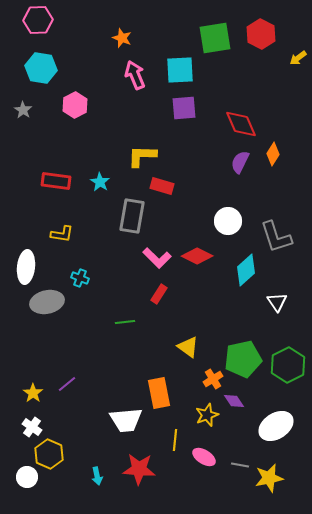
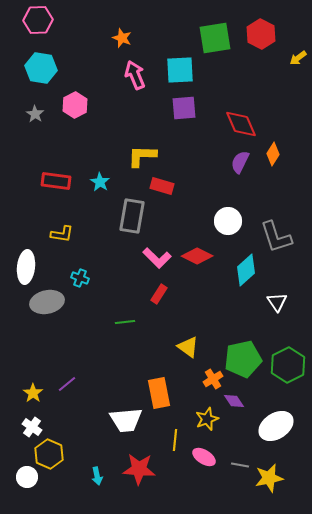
gray star at (23, 110): moved 12 px right, 4 px down
yellow star at (207, 415): moved 4 px down
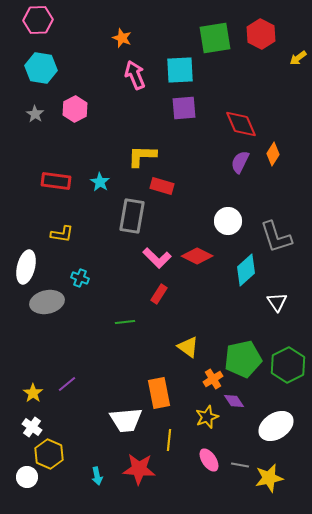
pink hexagon at (75, 105): moved 4 px down
white ellipse at (26, 267): rotated 8 degrees clockwise
yellow star at (207, 419): moved 2 px up
yellow line at (175, 440): moved 6 px left
pink ellipse at (204, 457): moved 5 px right, 3 px down; rotated 25 degrees clockwise
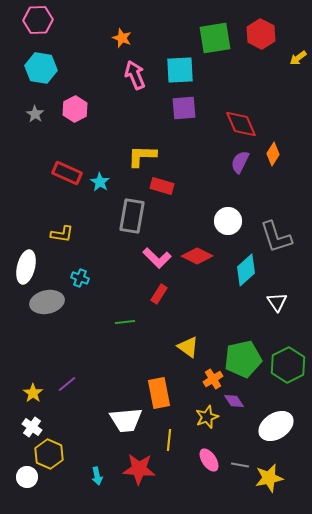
red rectangle at (56, 181): moved 11 px right, 8 px up; rotated 16 degrees clockwise
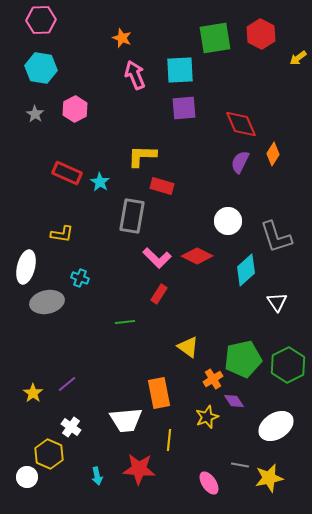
pink hexagon at (38, 20): moved 3 px right
white cross at (32, 427): moved 39 px right
pink ellipse at (209, 460): moved 23 px down
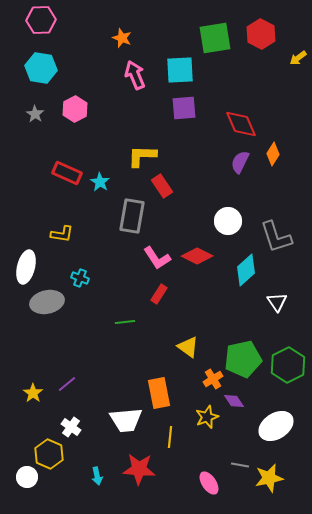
red rectangle at (162, 186): rotated 40 degrees clockwise
pink L-shape at (157, 258): rotated 12 degrees clockwise
yellow line at (169, 440): moved 1 px right, 3 px up
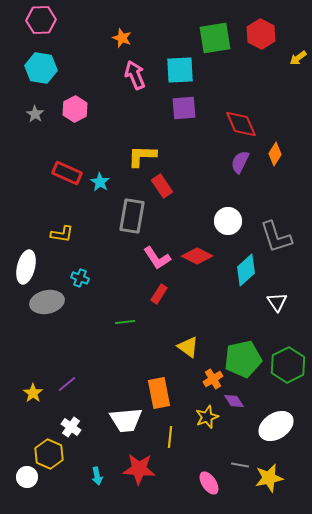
orange diamond at (273, 154): moved 2 px right
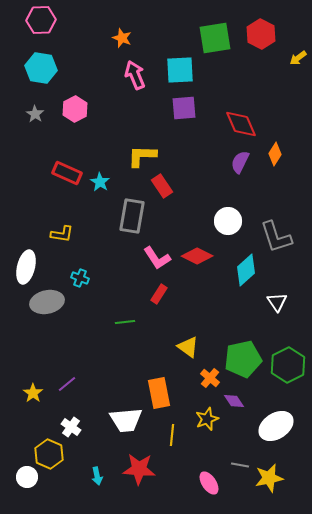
orange cross at (213, 379): moved 3 px left, 1 px up; rotated 18 degrees counterclockwise
yellow star at (207, 417): moved 2 px down
yellow line at (170, 437): moved 2 px right, 2 px up
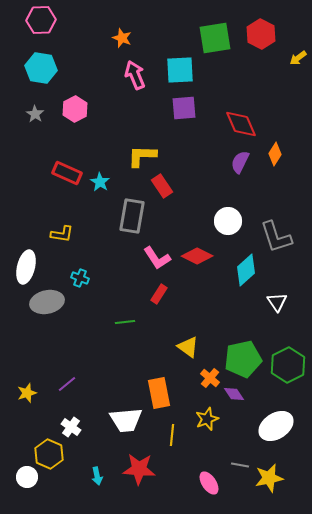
yellow star at (33, 393): moved 6 px left; rotated 18 degrees clockwise
purple diamond at (234, 401): moved 7 px up
